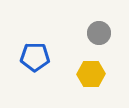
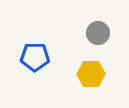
gray circle: moved 1 px left
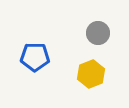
yellow hexagon: rotated 20 degrees counterclockwise
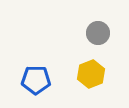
blue pentagon: moved 1 px right, 23 px down
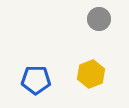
gray circle: moved 1 px right, 14 px up
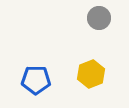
gray circle: moved 1 px up
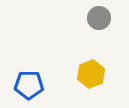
blue pentagon: moved 7 px left, 5 px down
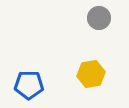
yellow hexagon: rotated 12 degrees clockwise
